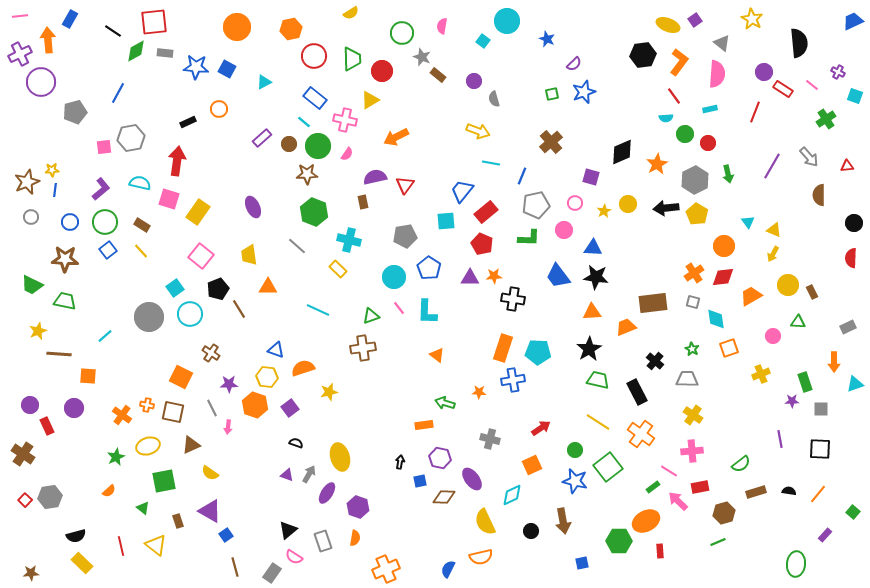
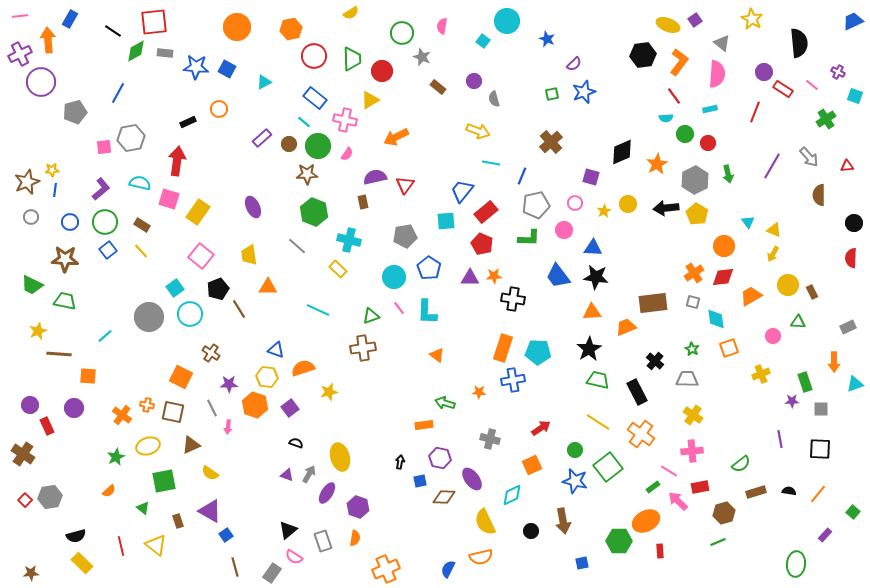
brown rectangle at (438, 75): moved 12 px down
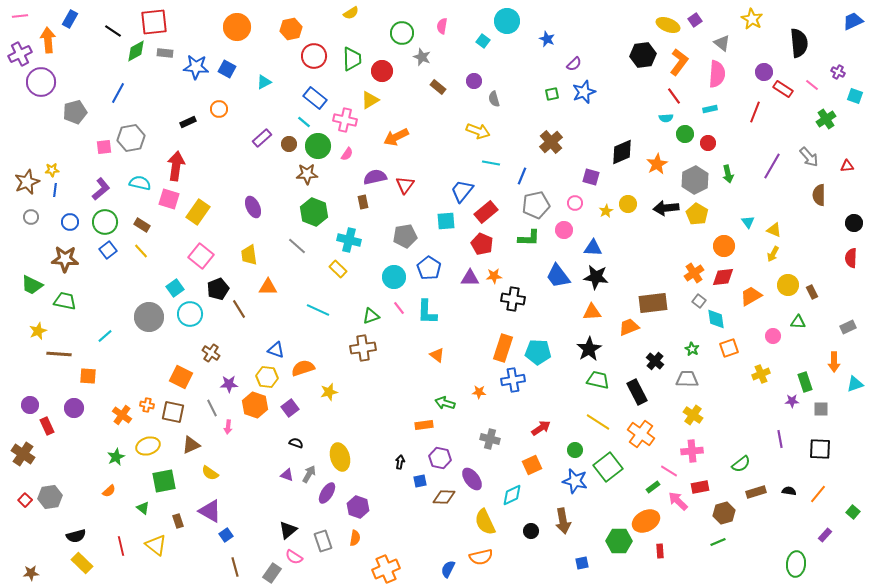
red arrow at (177, 161): moved 1 px left, 5 px down
yellow star at (604, 211): moved 2 px right
gray square at (693, 302): moved 6 px right, 1 px up; rotated 24 degrees clockwise
orange trapezoid at (626, 327): moved 3 px right
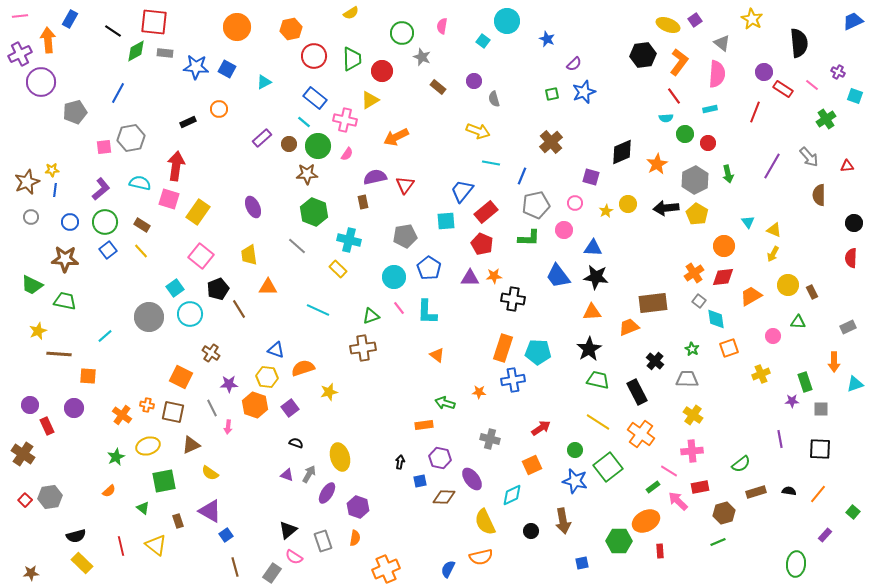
red square at (154, 22): rotated 12 degrees clockwise
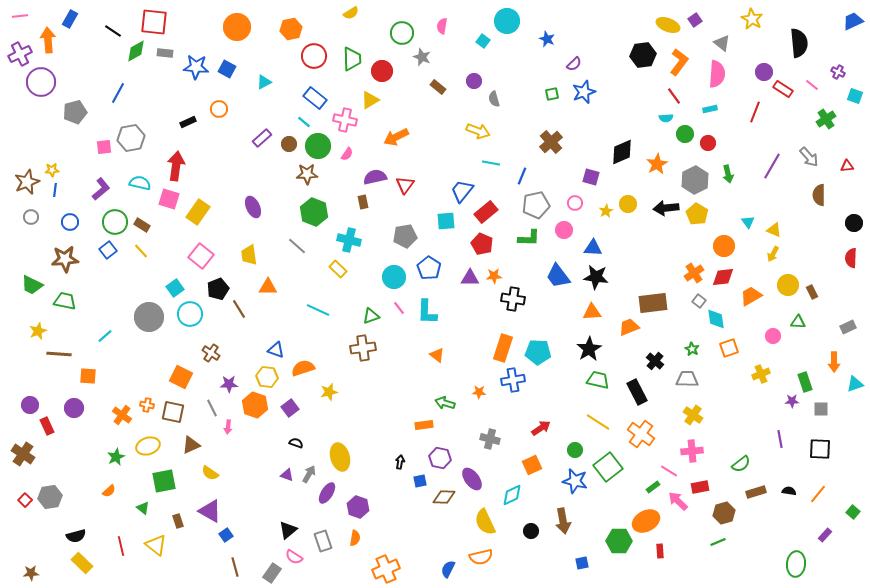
green circle at (105, 222): moved 10 px right
brown star at (65, 259): rotated 8 degrees counterclockwise
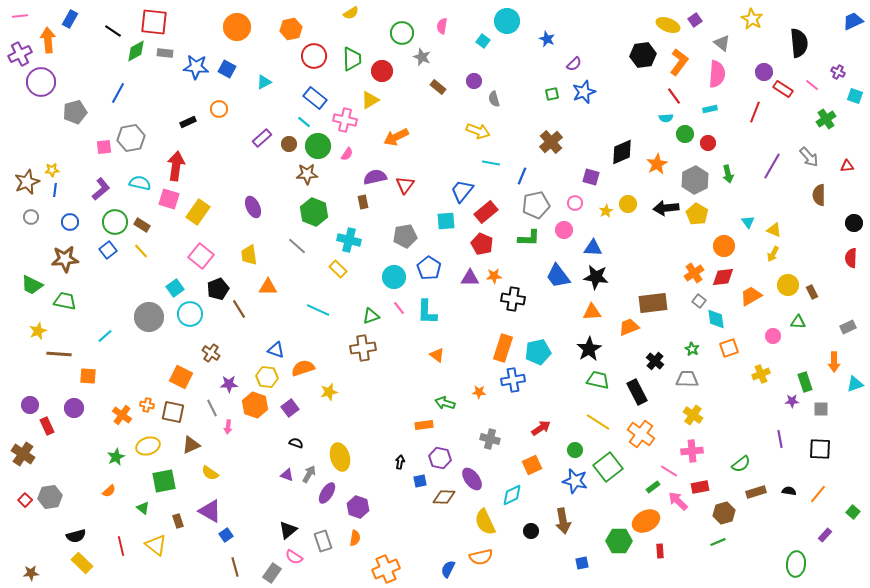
cyan pentagon at (538, 352): rotated 15 degrees counterclockwise
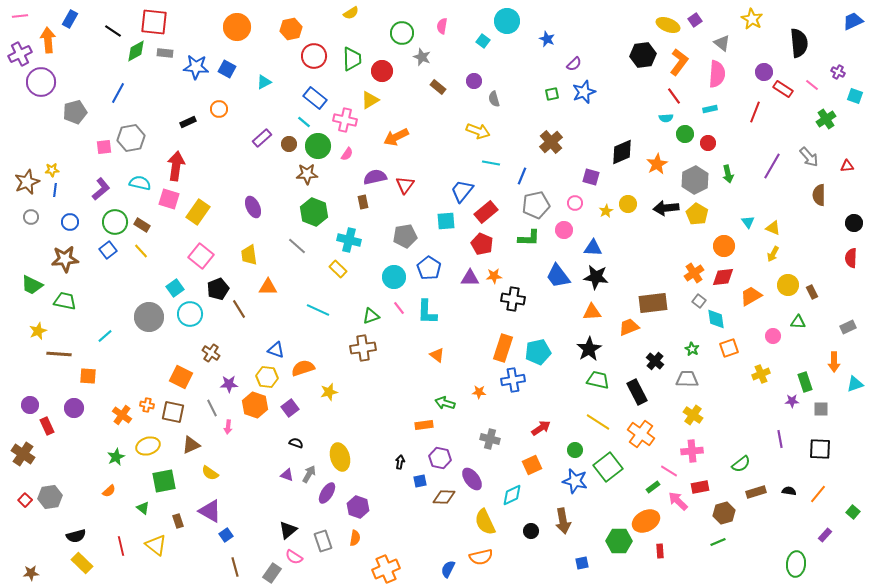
yellow triangle at (774, 230): moved 1 px left, 2 px up
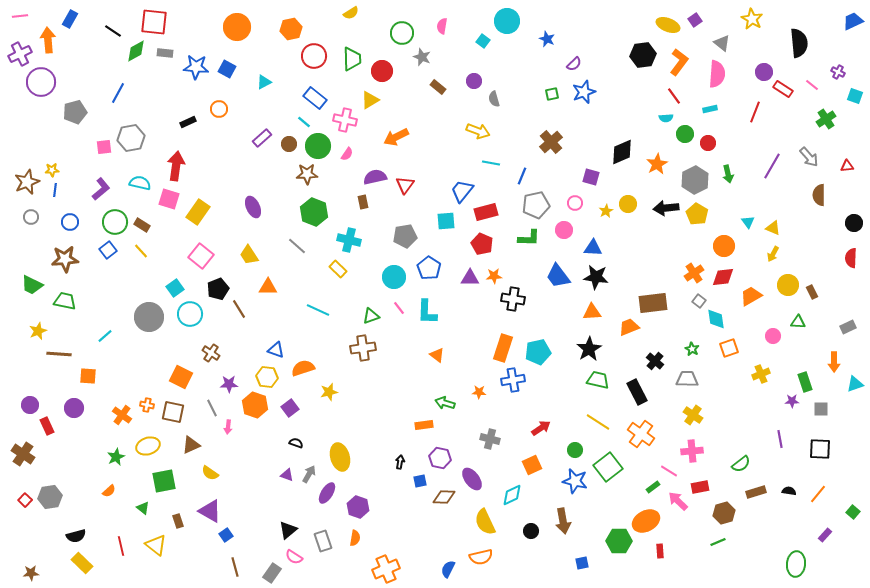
red rectangle at (486, 212): rotated 25 degrees clockwise
yellow trapezoid at (249, 255): rotated 25 degrees counterclockwise
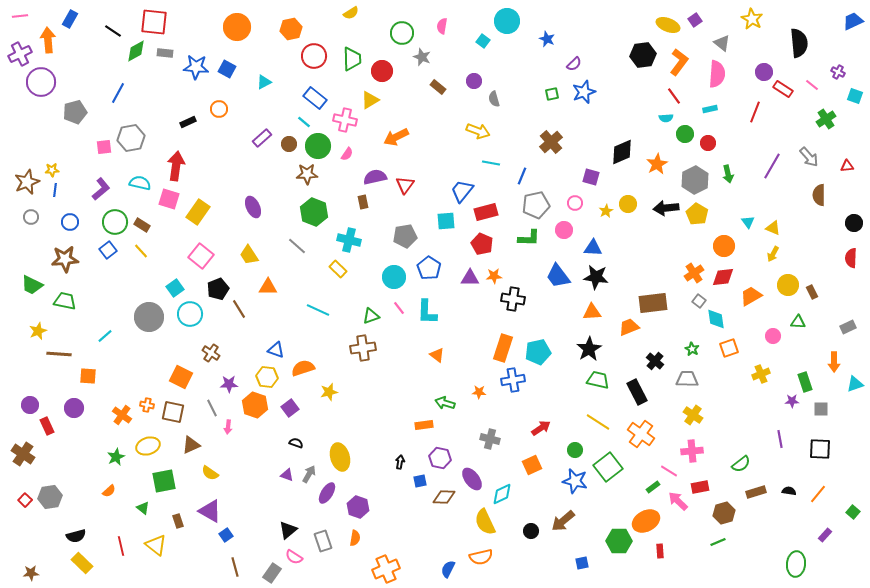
cyan diamond at (512, 495): moved 10 px left, 1 px up
brown arrow at (563, 521): rotated 60 degrees clockwise
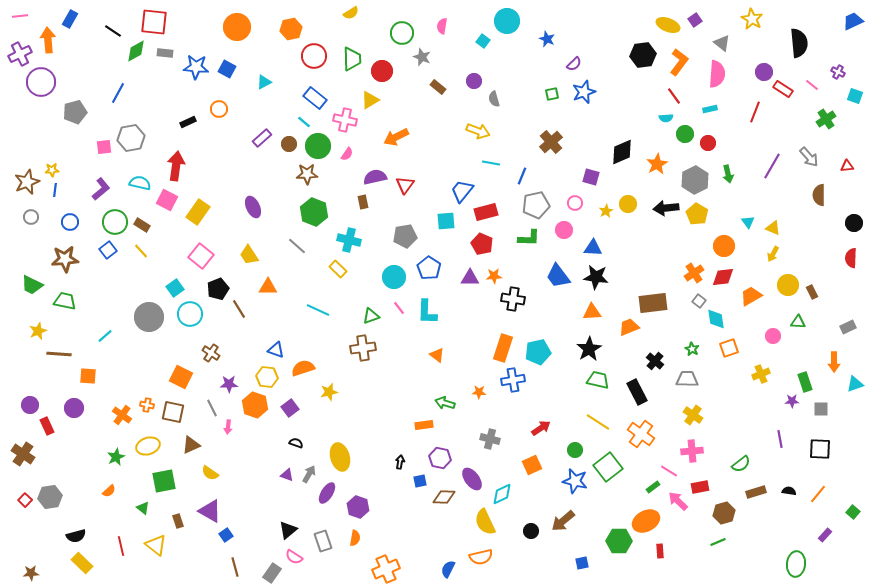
pink square at (169, 199): moved 2 px left, 1 px down; rotated 10 degrees clockwise
